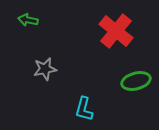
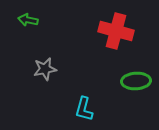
red cross: rotated 24 degrees counterclockwise
green ellipse: rotated 12 degrees clockwise
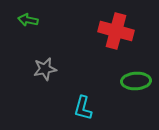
cyan L-shape: moved 1 px left, 1 px up
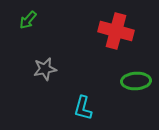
green arrow: rotated 60 degrees counterclockwise
